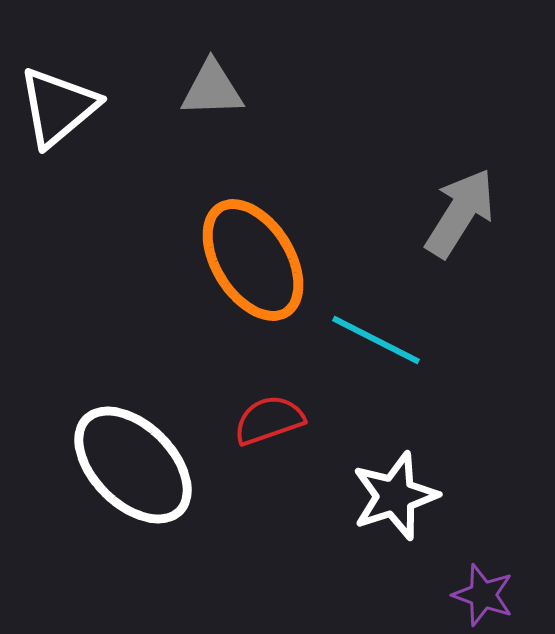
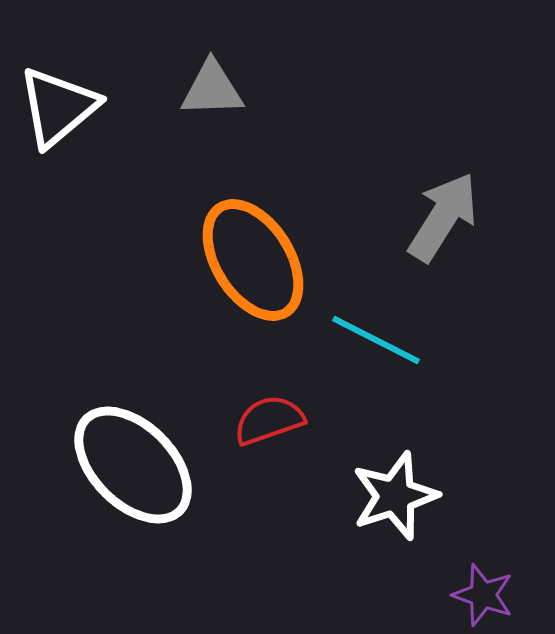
gray arrow: moved 17 px left, 4 px down
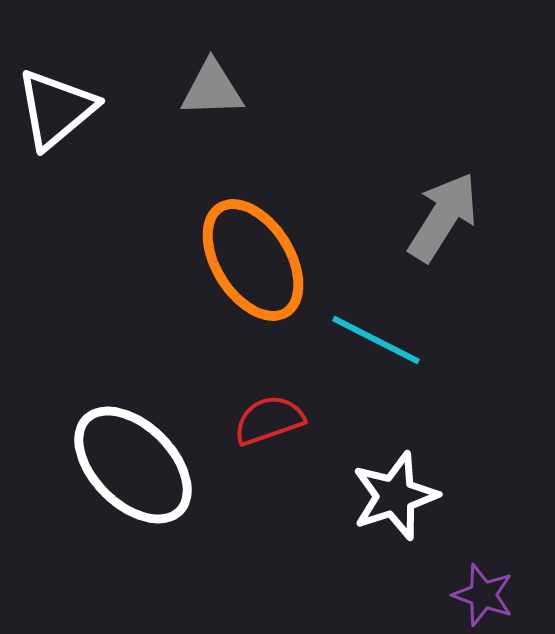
white triangle: moved 2 px left, 2 px down
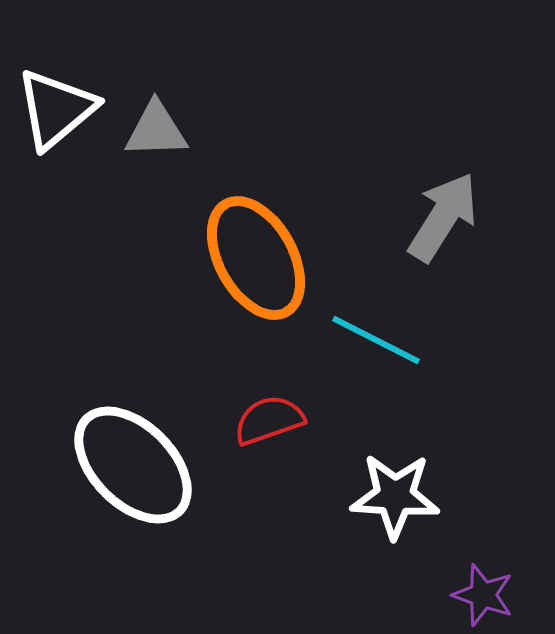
gray triangle: moved 56 px left, 41 px down
orange ellipse: moved 3 px right, 2 px up; rotated 3 degrees clockwise
white star: rotated 22 degrees clockwise
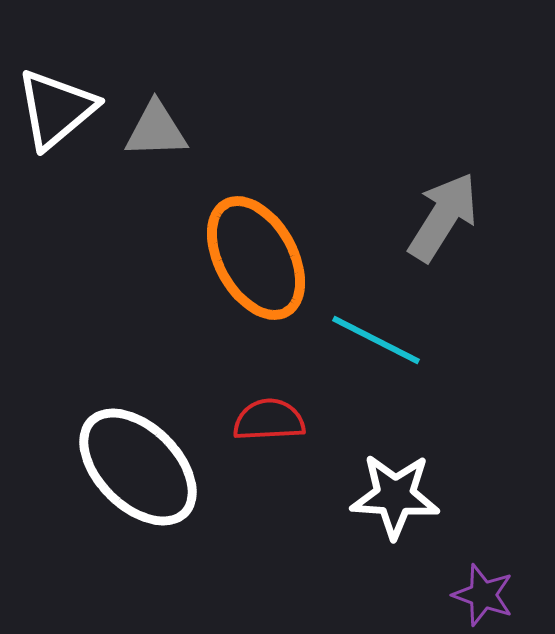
red semicircle: rotated 16 degrees clockwise
white ellipse: moved 5 px right, 2 px down
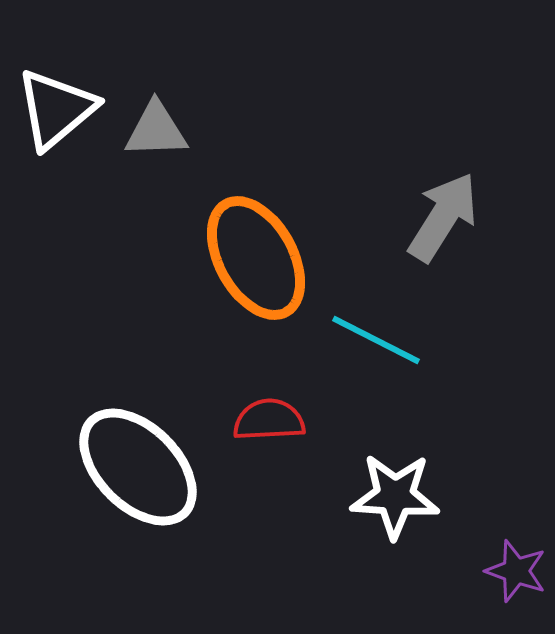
purple star: moved 33 px right, 24 px up
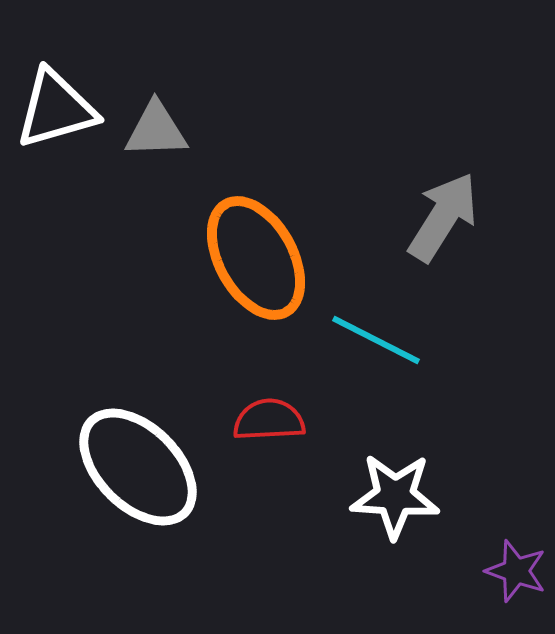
white triangle: rotated 24 degrees clockwise
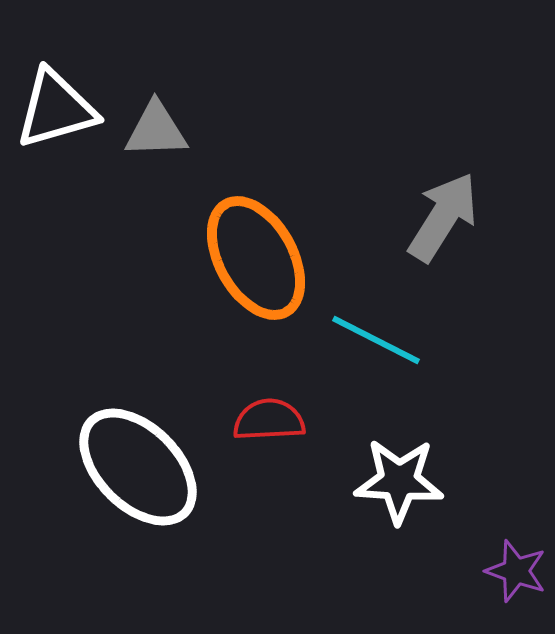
white star: moved 4 px right, 15 px up
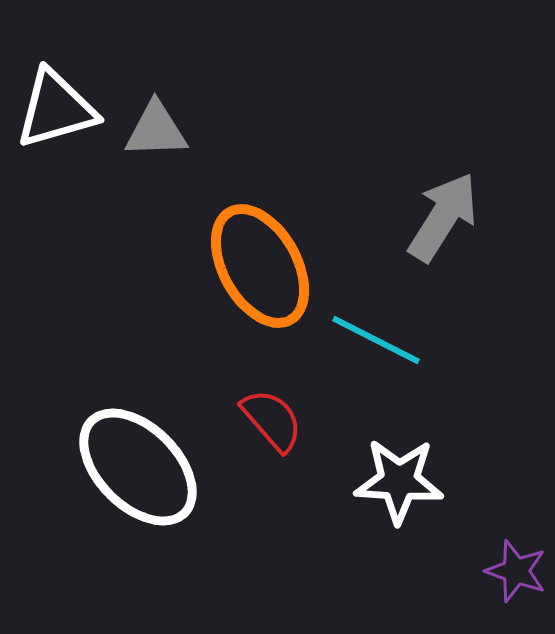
orange ellipse: moved 4 px right, 8 px down
red semicircle: moved 3 px right; rotated 52 degrees clockwise
